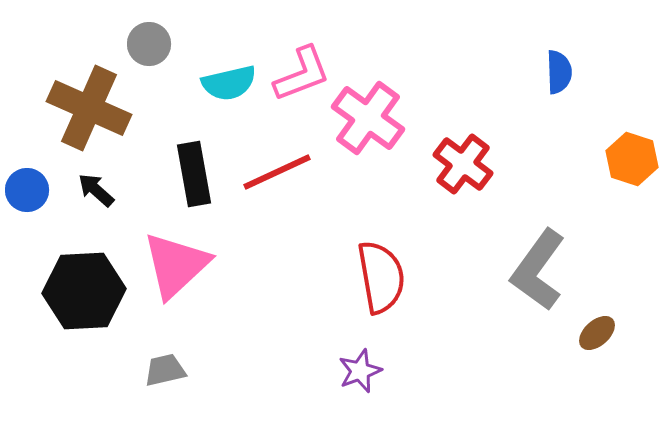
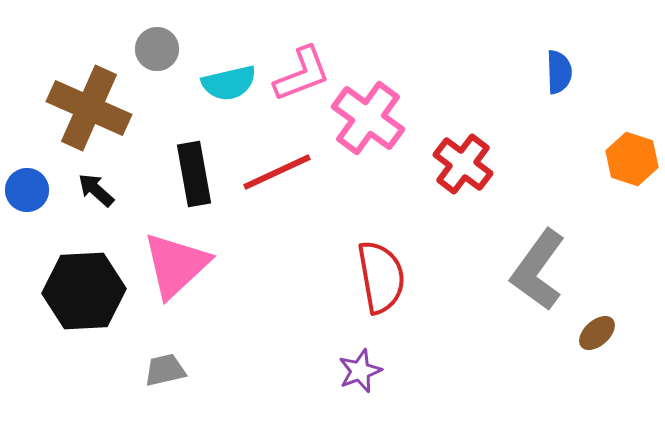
gray circle: moved 8 px right, 5 px down
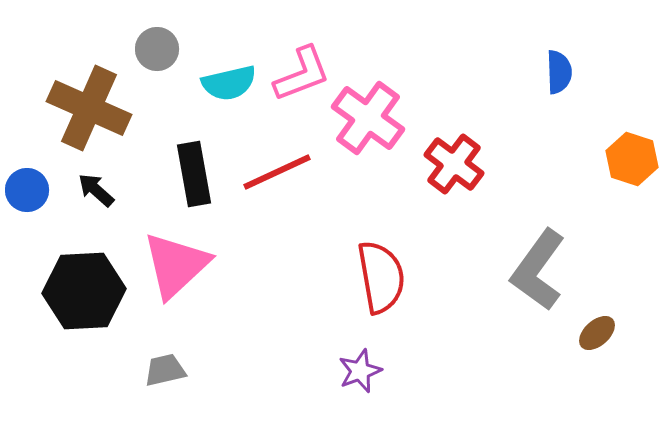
red cross: moved 9 px left
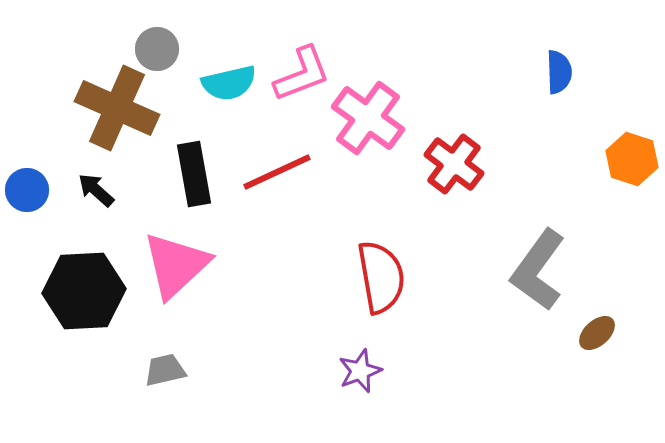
brown cross: moved 28 px right
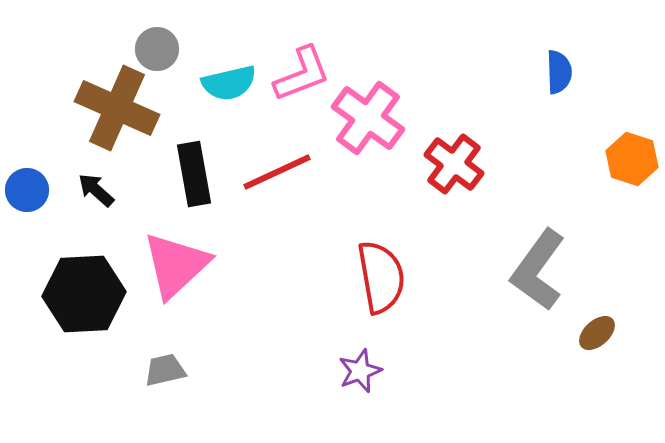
black hexagon: moved 3 px down
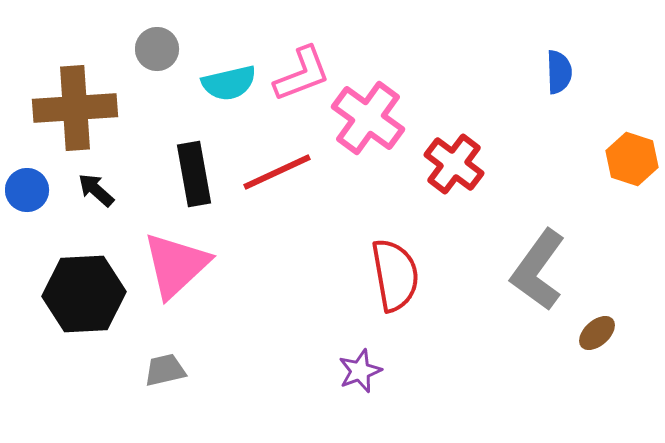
brown cross: moved 42 px left; rotated 28 degrees counterclockwise
red semicircle: moved 14 px right, 2 px up
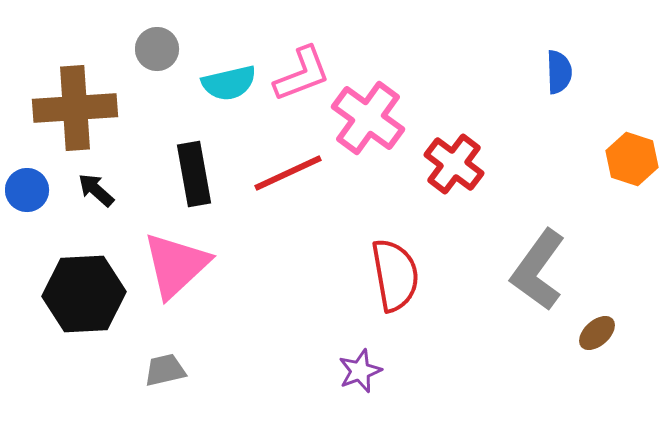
red line: moved 11 px right, 1 px down
